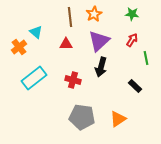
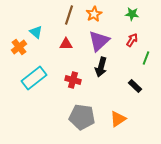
brown line: moved 1 px left, 2 px up; rotated 24 degrees clockwise
green line: rotated 32 degrees clockwise
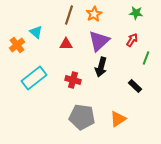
green star: moved 4 px right, 1 px up
orange cross: moved 2 px left, 2 px up
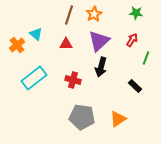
cyan triangle: moved 2 px down
